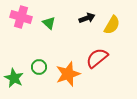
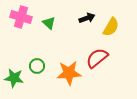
yellow semicircle: moved 1 px left, 2 px down
green circle: moved 2 px left, 1 px up
orange star: moved 1 px right, 1 px up; rotated 15 degrees clockwise
green star: rotated 18 degrees counterclockwise
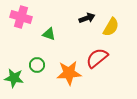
green triangle: moved 11 px down; rotated 24 degrees counterclockwise
green circle: moved 1 px up
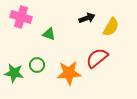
green star: moved 5 px up
